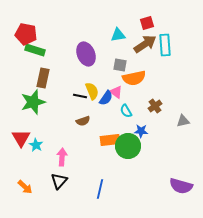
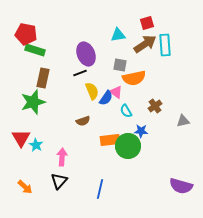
black line: moved 23 px up; rotated 32 degrees counterclockwise
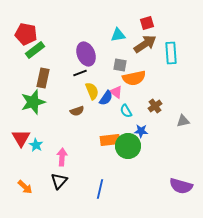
cyan rectangle: moved 6 px right, 8 px down
green rectangle: rotated 54 degrees counterclockwise
brown semicircle: moved 6 px left, 10 px up
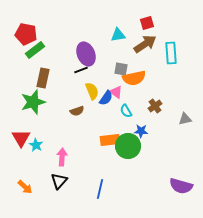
gray square: moved 1 px right, 4 px down
black line: moved 1 px right, 3 px up
gray triangle: moved 2 px right, 2 px up
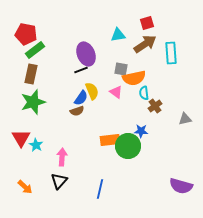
brown rectangle: moved 12 px left, 4 px up
blue semicircle: moved 25 px left
cyan semicircle: moved 18 px right, 18 px up; rotated 24 degrees clockwise
